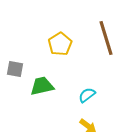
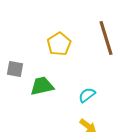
yellow pentagon: moved 1 px left
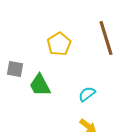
green trapezoid: moved 2 px left, 1 px up; rotated 105 degrees counterclockwise
cyan semicircle: moved 1 px up
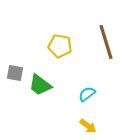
brown line: moved 4 px down
yellow pentagon: moved 1 px right, 2 px down; rotated 30 degrees counterclockwise
gray square: moved 4 px down
green trapezoid: rotated 25 degrees counterclockwise
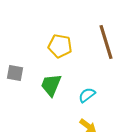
green trapezoid: moved 11 px right; rotated 75 degrees clockwise
cyan semicircle: moved 1 px down
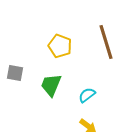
yellow pentagon: rotated 10 degrees clockwise
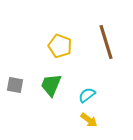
gray square: moved 12 px down
yellow arrow: moved 1 px right, 6 px up
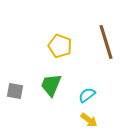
gray square: moved 6 px down
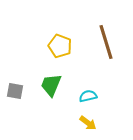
cyan semicircle: moved 1 px right, 1 px down; rotated 24 degrees clockwise
yellow arrow: moved 1 px left, 3 px down
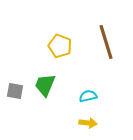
green trapezoid: moved 6 px left
yellow arrow: rotated 30 degrees counterclockwise
